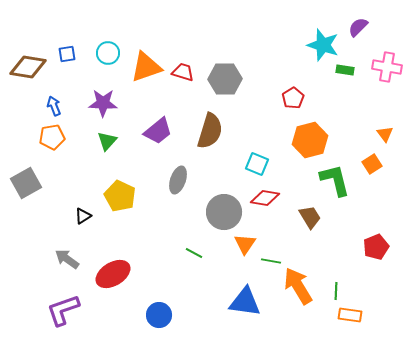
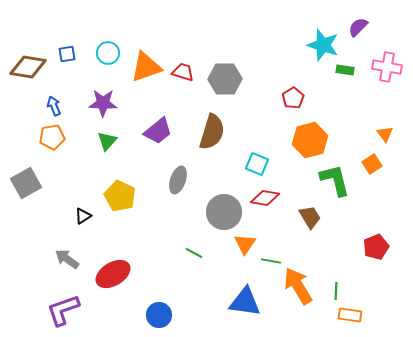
brown semicircle at (210, 131): moved 2 px right, 1 px down
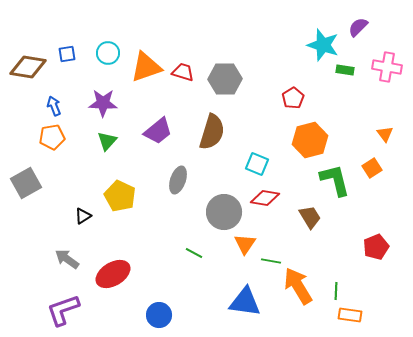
orange square at (372, 164): moved 4 px down
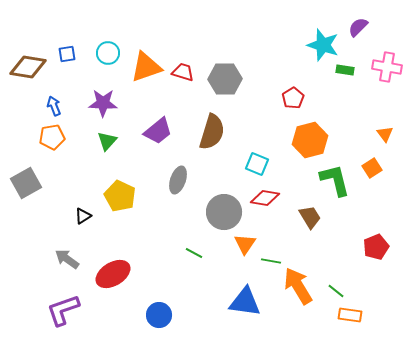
green line at (336, 291): rotated 54 degrees counterclockwise
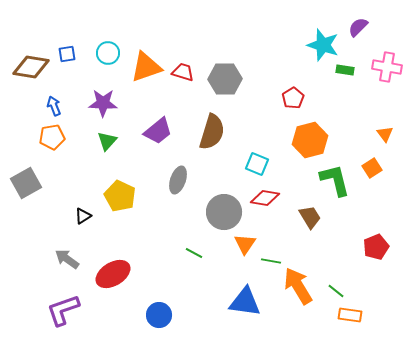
brown diamond at (28, 67): moved 3 px right
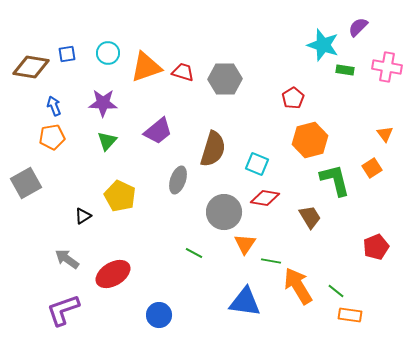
brown semicircle at (212, 132): moved 1 px right, 17 px down
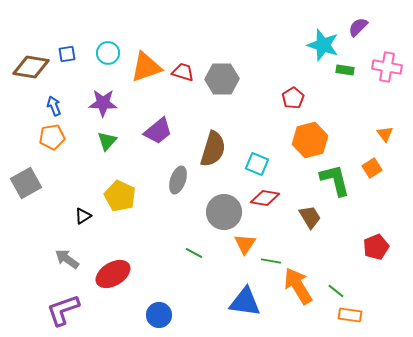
gray hexagon at (225, 79): moved 3 px left
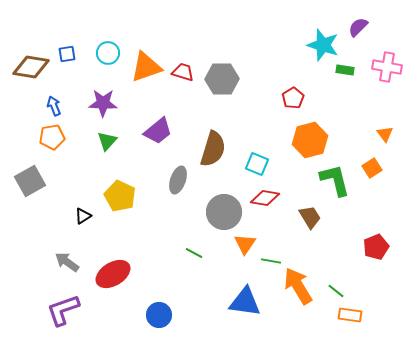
gray square at (26, 183): moved 4 px right, 2 px up
gray arrow at (67, 259): moved 3 px down
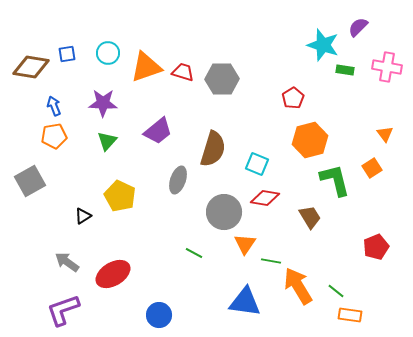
orange pentagon at (52, 137): moved 2 px right, 1 px up
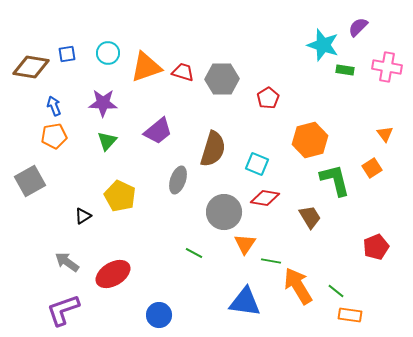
red pentagon at (293, 98): moved 25 px left
